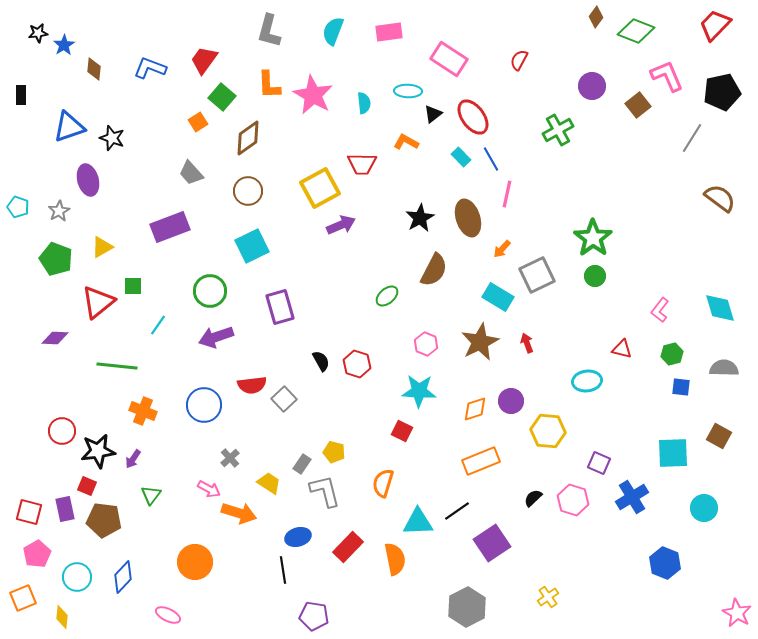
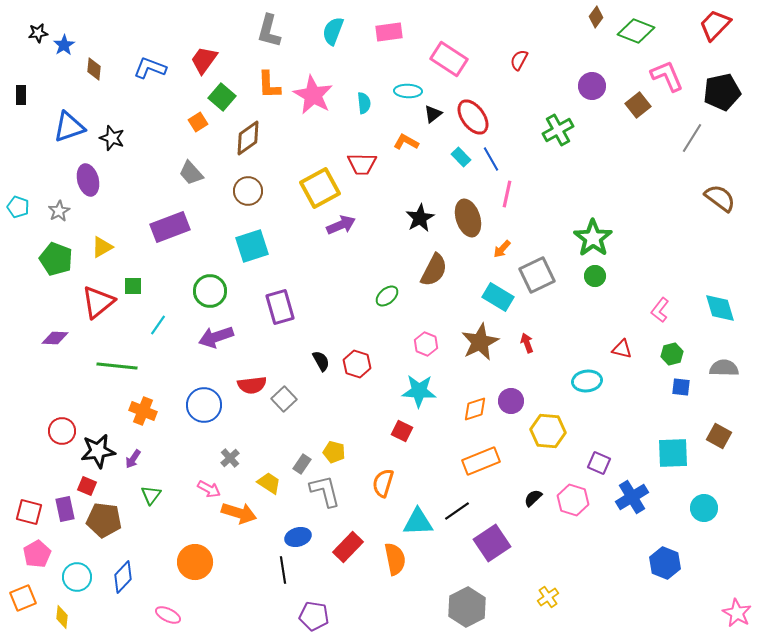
cyan square at (252, 246): rotated 8 degrees clockwise
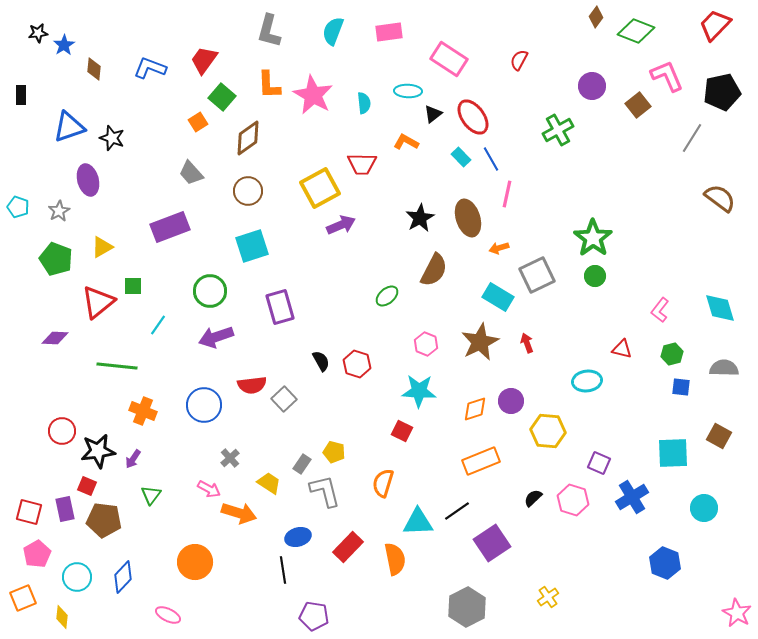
orange arrow at (502, 249): moved 3 px left, 1 px up; rotated 30 degrees clockwise
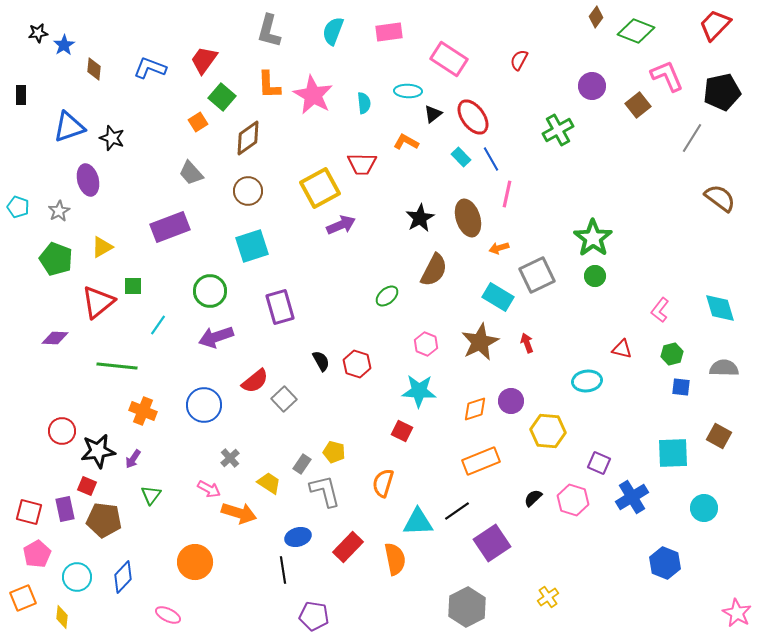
red semicircle at (252, 385): moved 3 px right, 4 px up; rotated 32 degrees counterclockwise
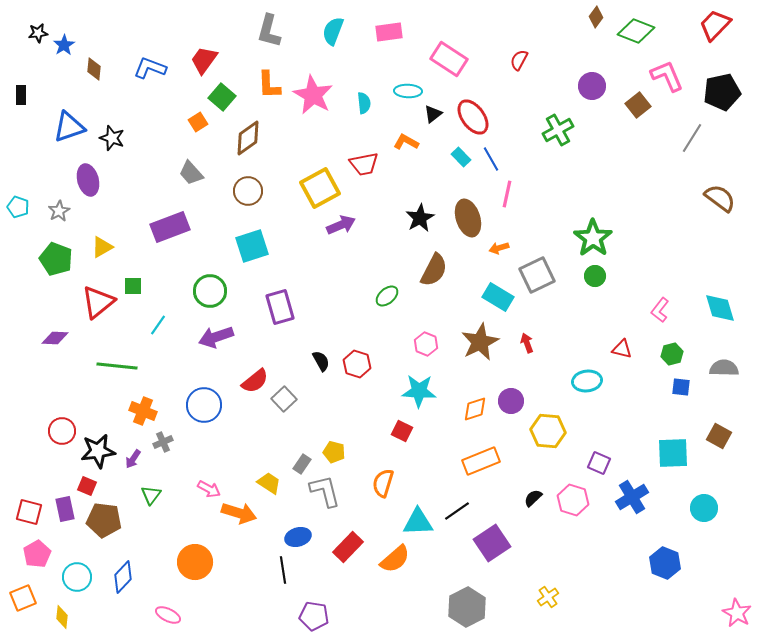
red trapezoid at (362, 164): moved 2 px right; rotated 12 degrees counterclockwise
gray cross at (230, 458): moved 67 px left, 16 px up; rotated 18 degrees clockwise
orange semicircle at (395, 559): rotated 60 degrees clockwise
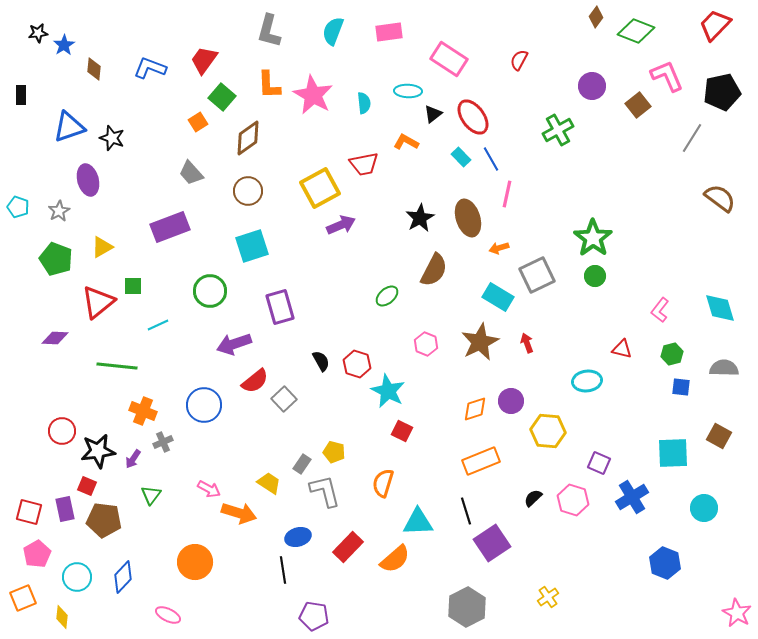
cyan line at (158, 325): rotated 30 degrees clockwise
purple arrow at (216, 337): moved 18 px right, 7 px down
cyan star at (419, 391): moved 31 px left; rotated 24 degrees clockwise
black line at (457, 511): moved 9 px right; rotated 72 degrees counterclockwise
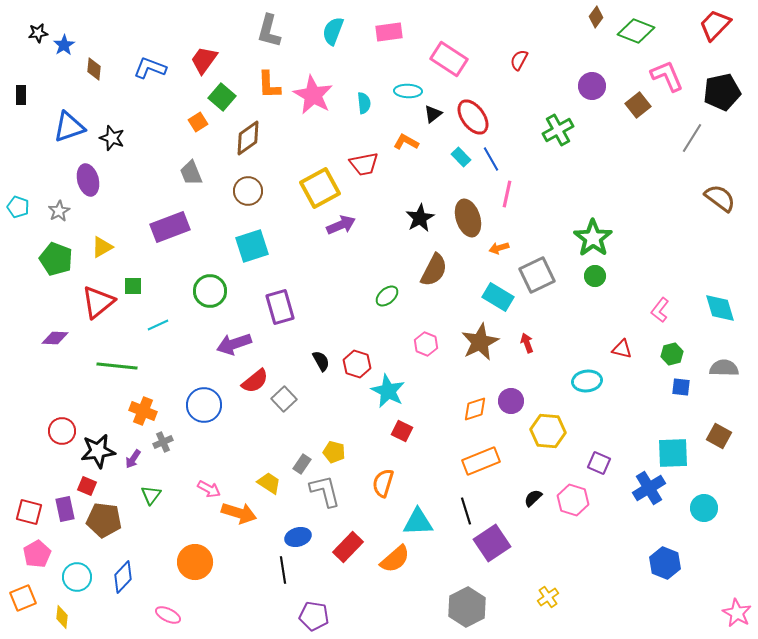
gray trapezoid at (191, 173): rotated 20 degrees clockwise
blue cross at (632, 497): moved 17 px right, 9 px up
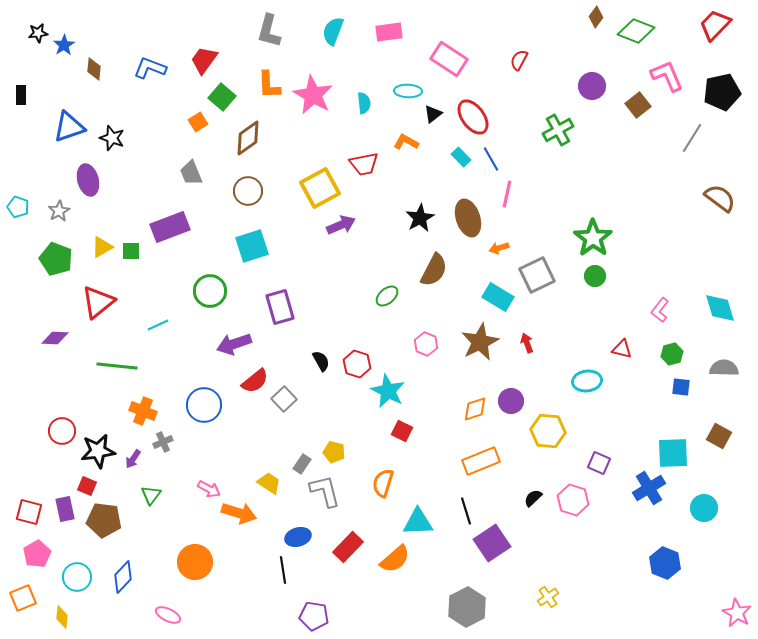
green square at (133, 286): moved 2 px left, 35 px up
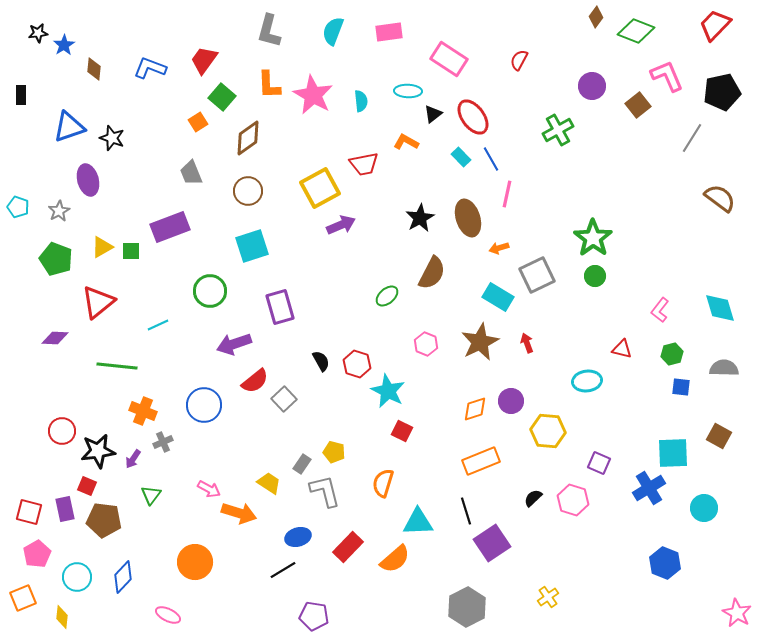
cyan semicircle at (364, 103): moved 3 px left, 2 px up
brown semicircle at (434, 270): moved 2 px left, 3 px down
black line at (283, 570): rotated 68 degrees clockwise
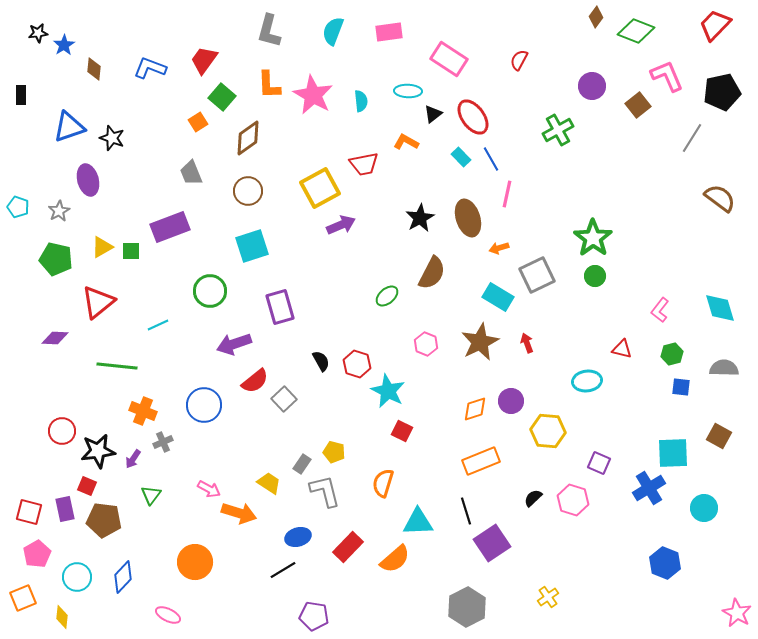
green pentagon at (56, 259): rotated 8 degrees counterclockwise
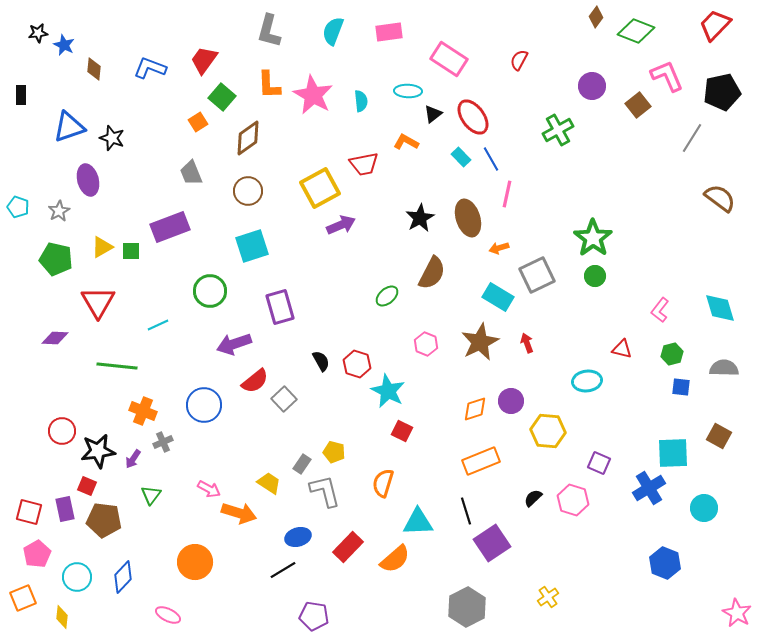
blue star at (64, 45): rotated 15 degrees counterclockwise
red triangle at (98, 302): rotated 21 degrees counterclockwise
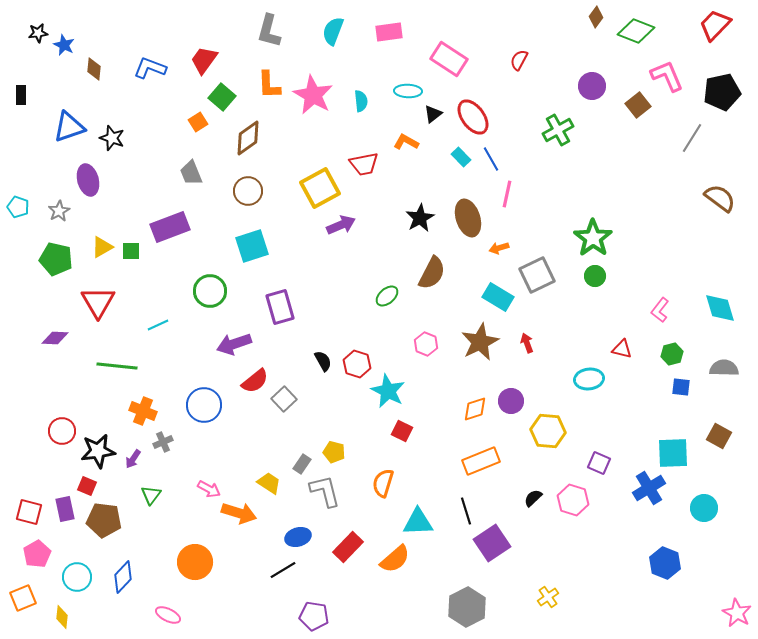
black semicircle at (321, 361): moved 2 px right
cyan ellipse at (587, 381): moved 2 px right, 2 px up
